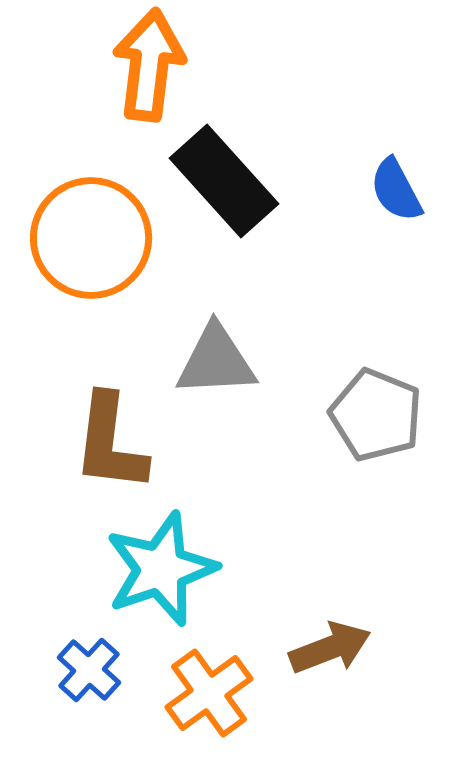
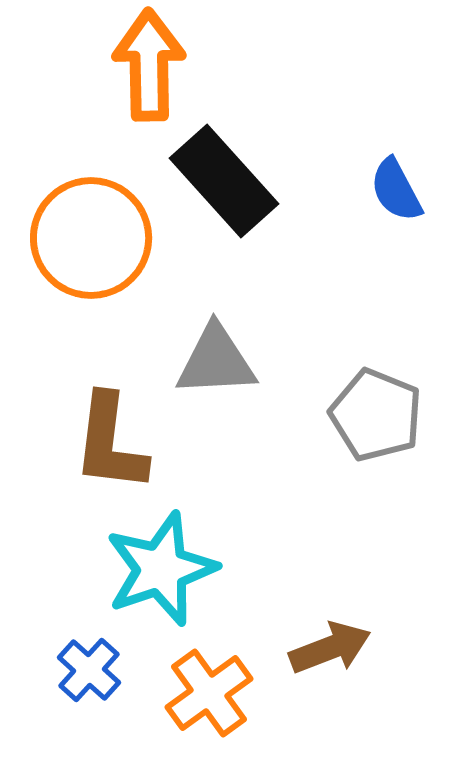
orange arrow: rotated 8 degrees counterclockwise
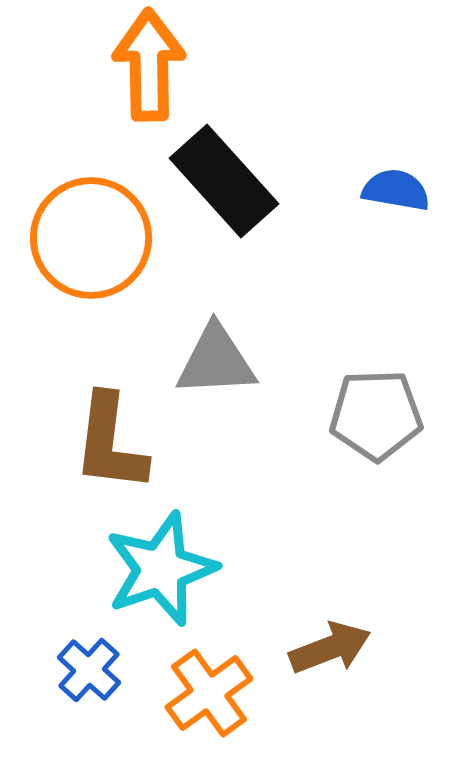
blue semicircle: rotated 128 degrees clockwise
gray pentagon: rotated 24 degrees counterclockwise
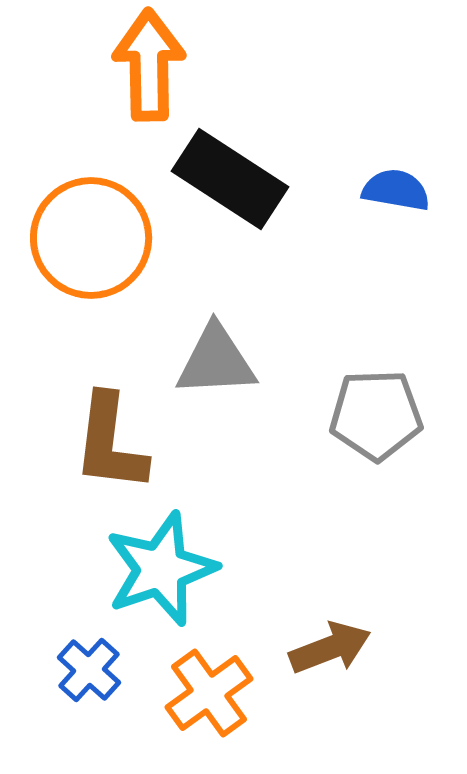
black rectangle: moved 6 px right, 2 px up; rotated 15 degrees counterclockwise
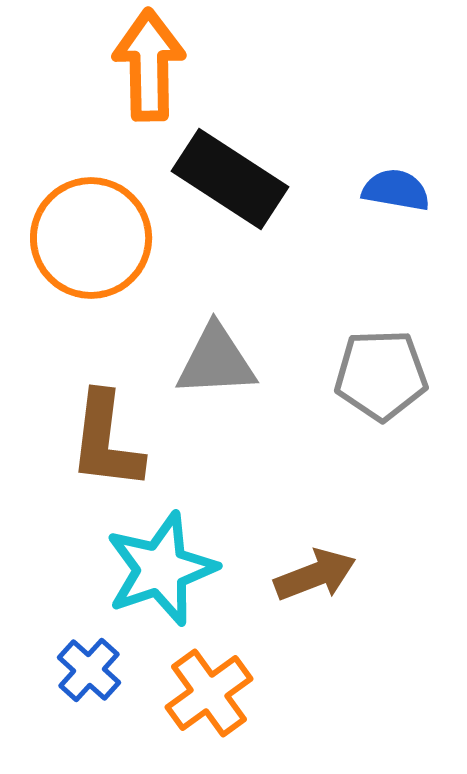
gray pentagon: moved 5 px right, 40 px up
brown L-shape: moved 4 px left, 2 px up
brown arrow: moved 15 px left, 73 px up
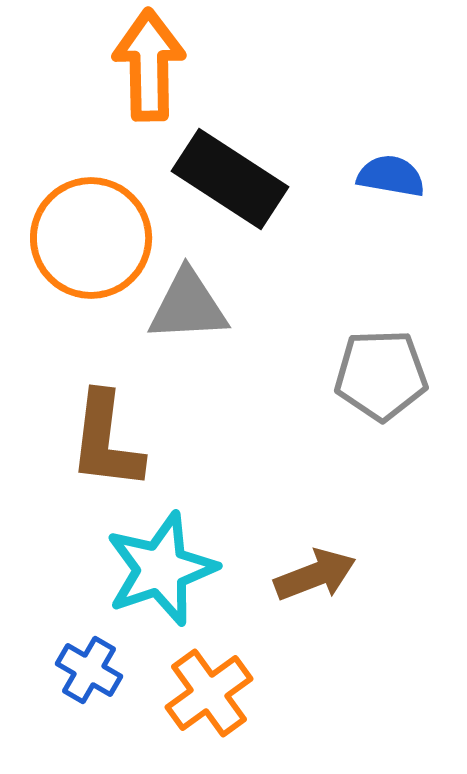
blue semicircle: moved 5 px left, 14 px up
gray triangle: moved 28 px left, 55 px up
blue cross: rotated 12 degrees counterclockwise
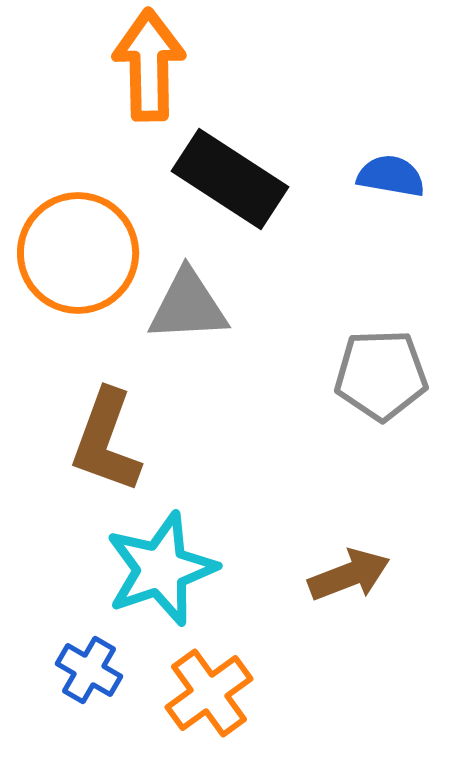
orange circle: moved 13 px left, 15 px down
brown L-shape: rotated 13 degrees clockwise
brown arrow: moved 34 px right
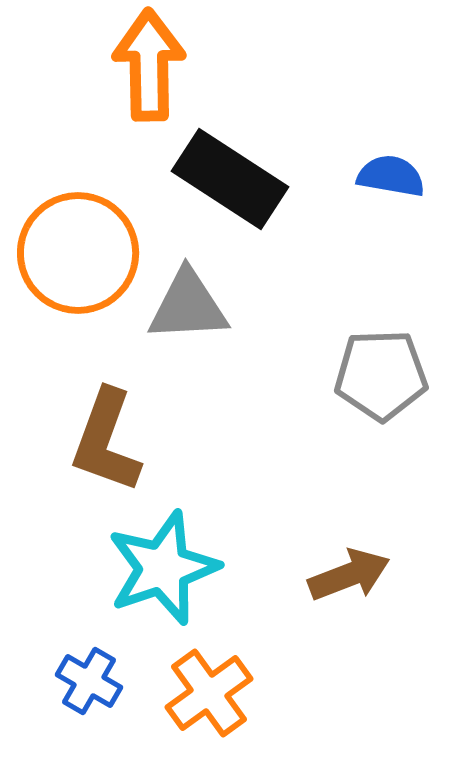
cyan star: moved 2 px right, 1 px up
blue cross: moved 11 px down
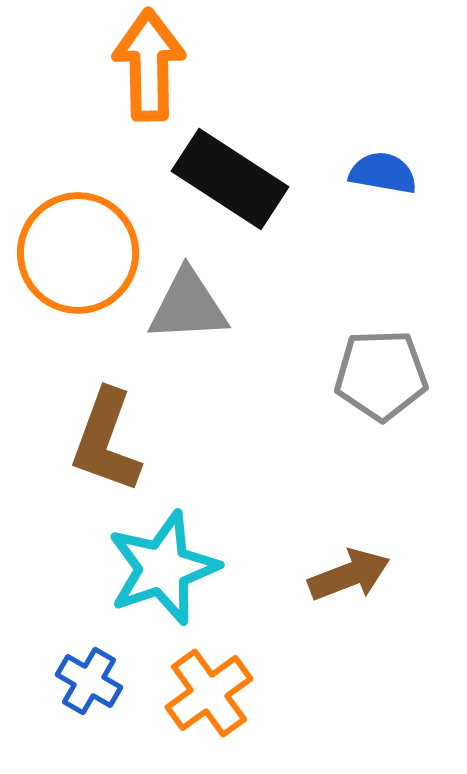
blue semicircle: moved 8 px left, 3 px up
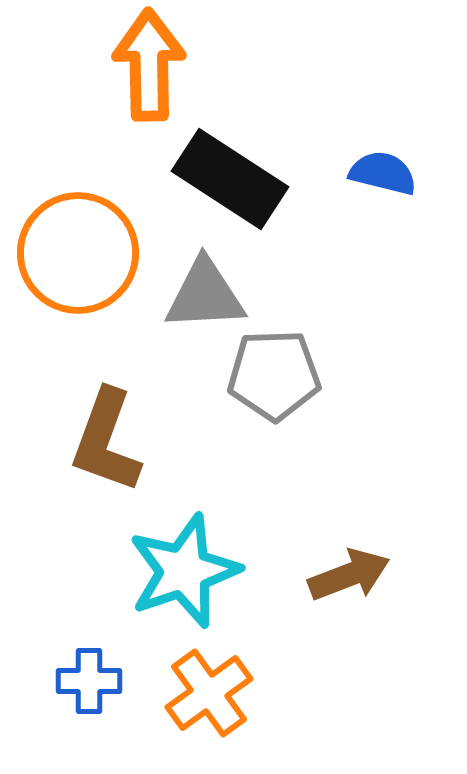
blue semicircle: rotated 4 degrees clockwise
gray triangle: moved 17 px right, 11 px up
gray pentagon: moved 107 px left
cyan star: moved 21 px right, 3 px down
blue cross: rotated 30 degrees counterclockwise
